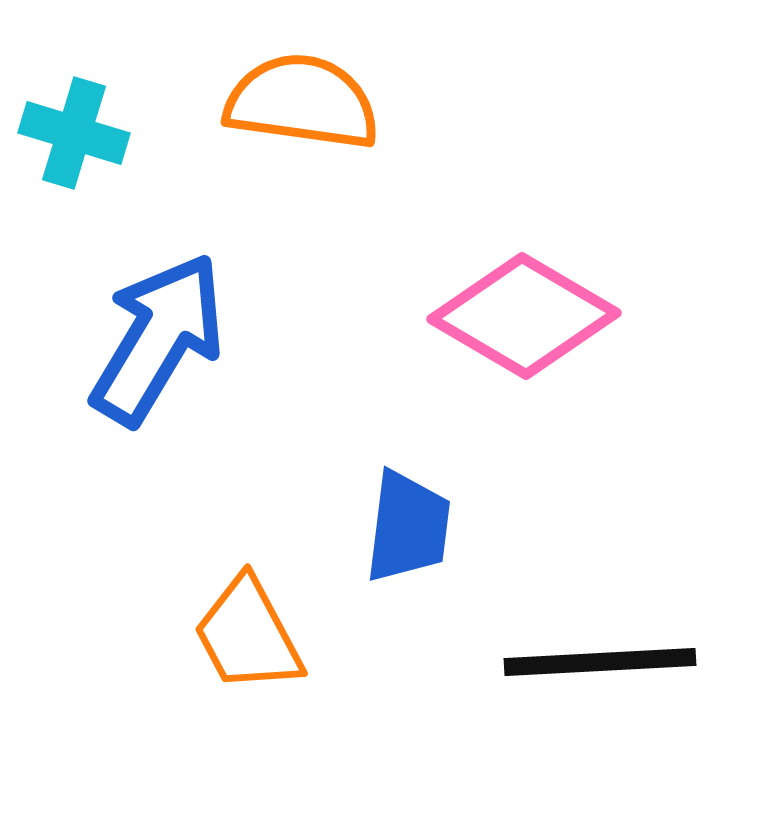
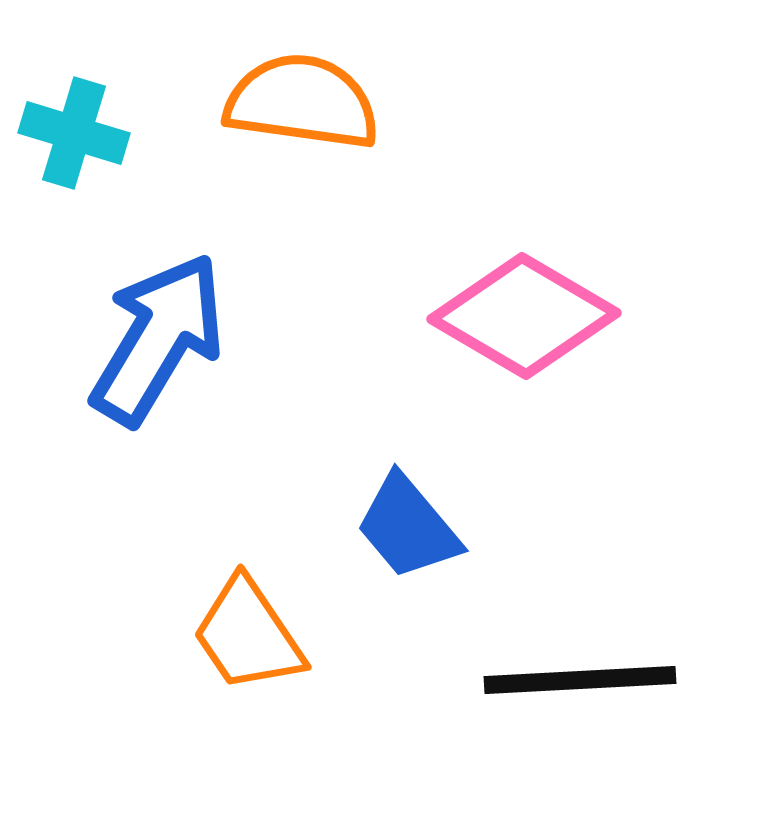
blue trapezoid: rotated 133 degrees clockwise
orange trapezoid: rotated 6 degrees counterclockwise
black line: moved 20 px left, 18 px down
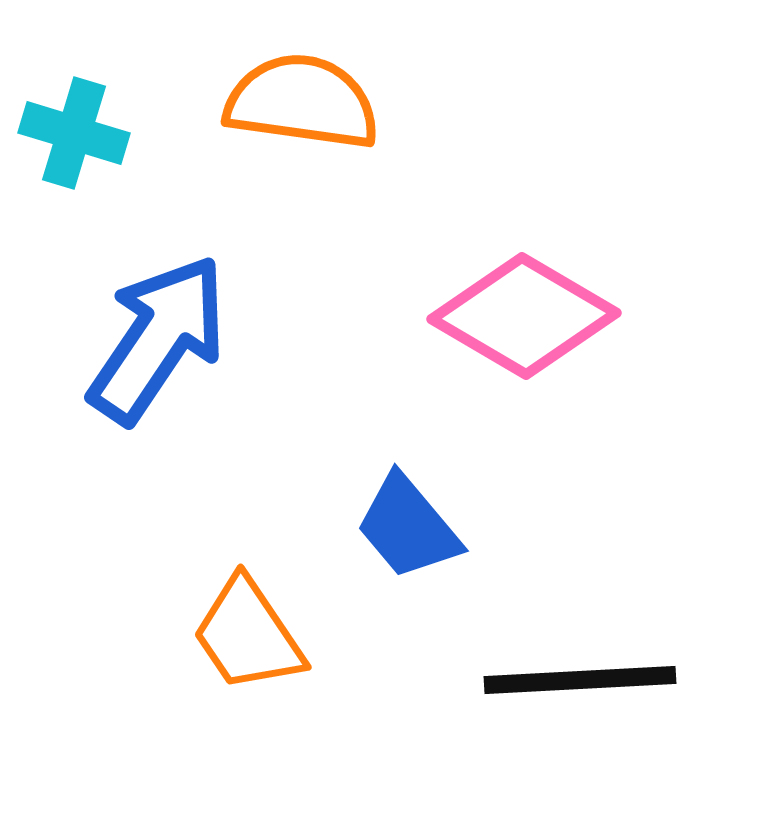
blue arrow: rotated 3 degrees clockwise
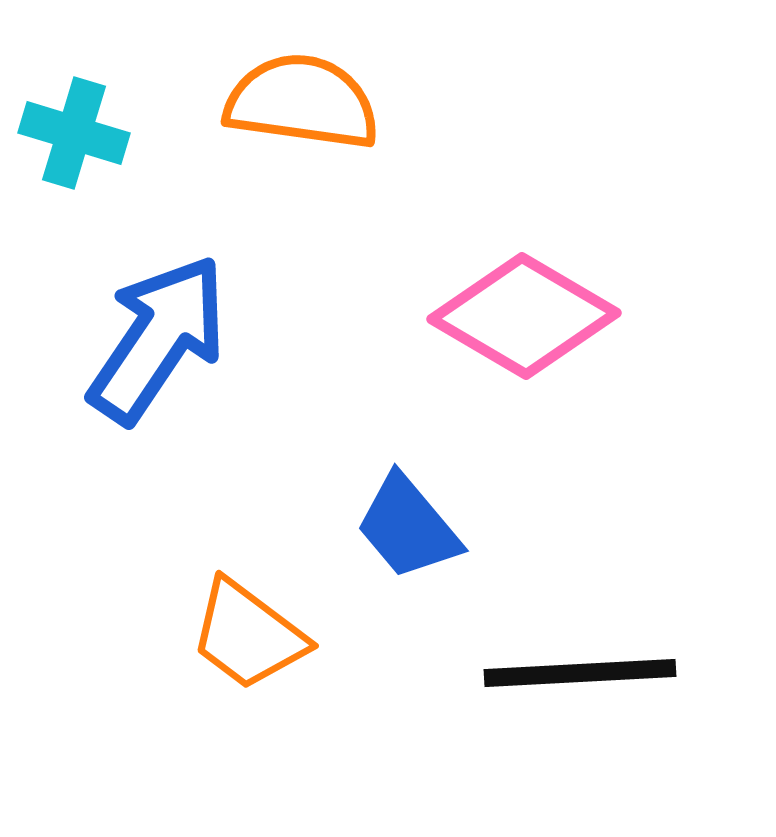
orange trapezoid: rotated 19 degrees counterclockwise
black line: moved 7 px up
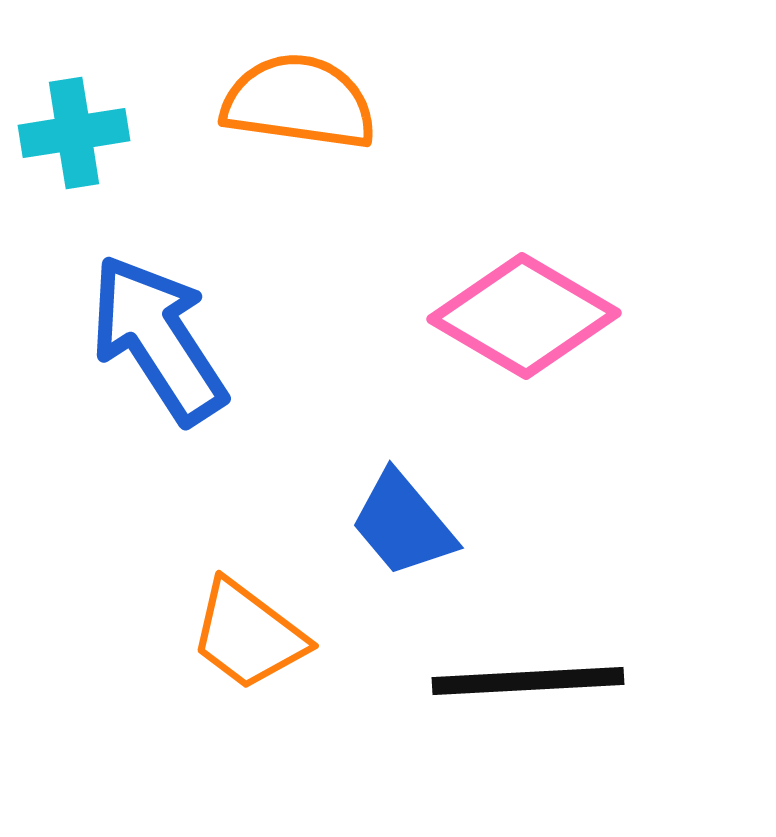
orange semicircle: moved 3 px left
cyan cross: rotated 26 degrees counterclockwise
blue arrow: rotated 67 degrees counterclockwise
blue trapezoid: moved 5 px left, 3 px up
black line: moved 52 px left, 8 px down
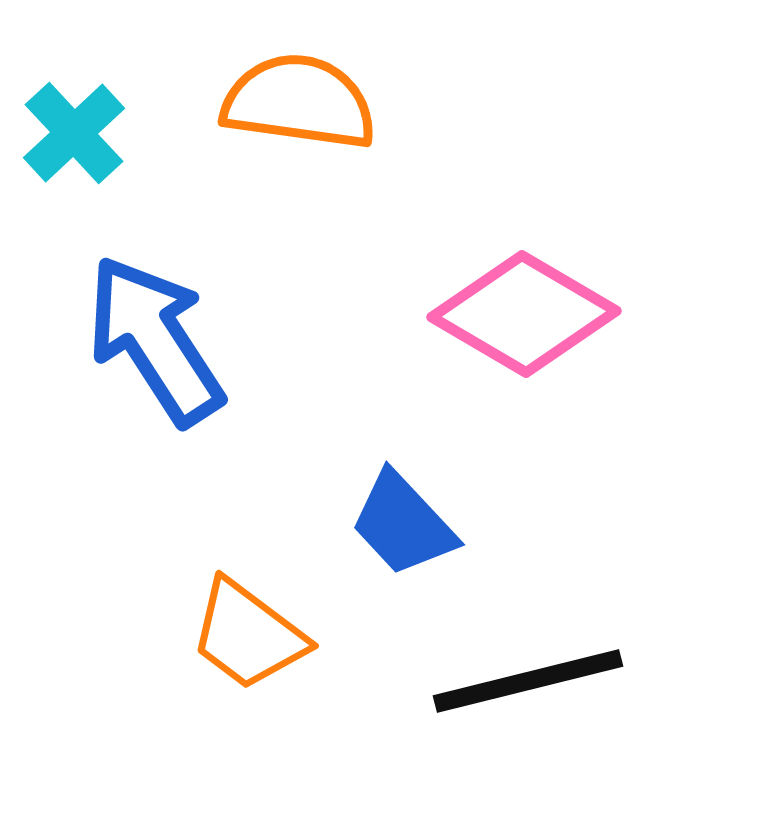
cyan cross: rotated 34 degrees counterclockwise
pink diamond: moved 2 px up
blue arrow: moved 3 px left, 1 px down
blue trapezoid: rotated 3 degrees counterclockwise
black line: rotated 11 degrees counterclockwise
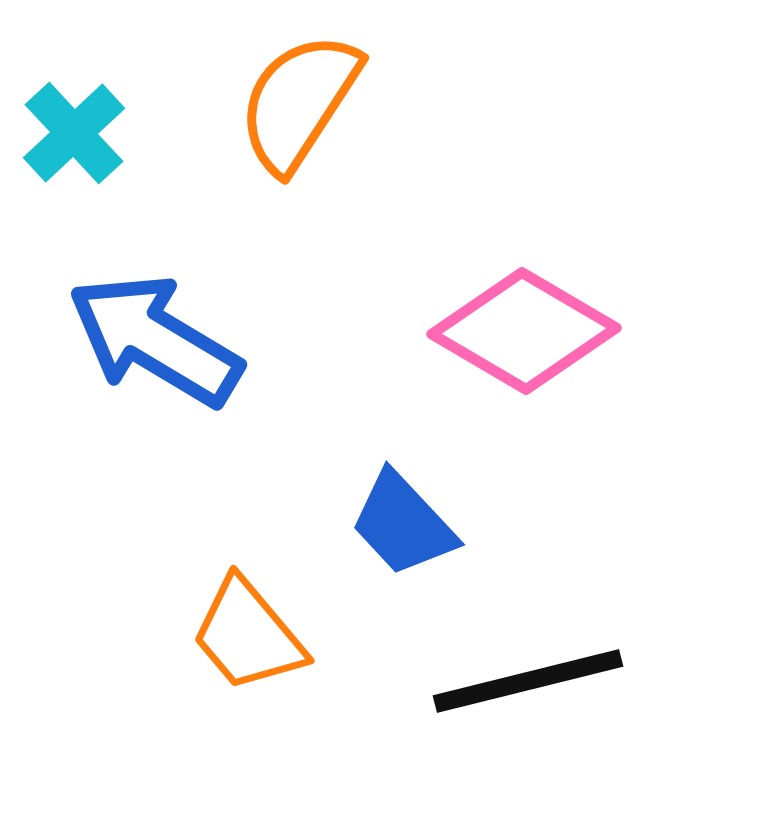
orange semicircle: rotated 65 degrees counterclockwise
pink diamond: moved 17 px down
blue arrow: rotated 26 degrees counterclockwise
orange trapezoid: rotated 13 degrees clockwise
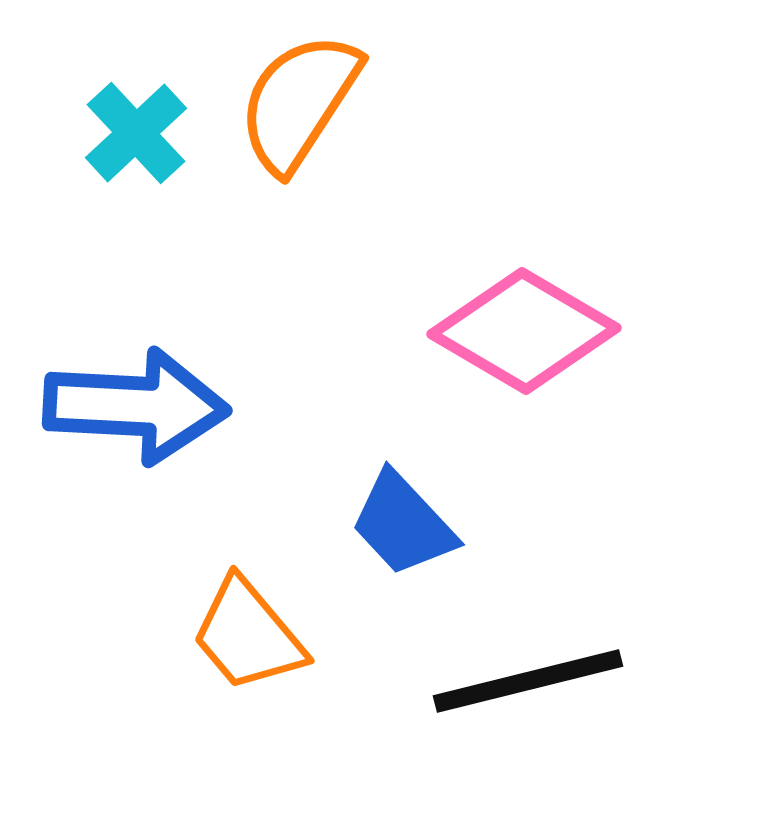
cyan cross: moved 62 px right
blue arrow: moved 19 px left, 66 px down; rotated 152 degrees clockwise
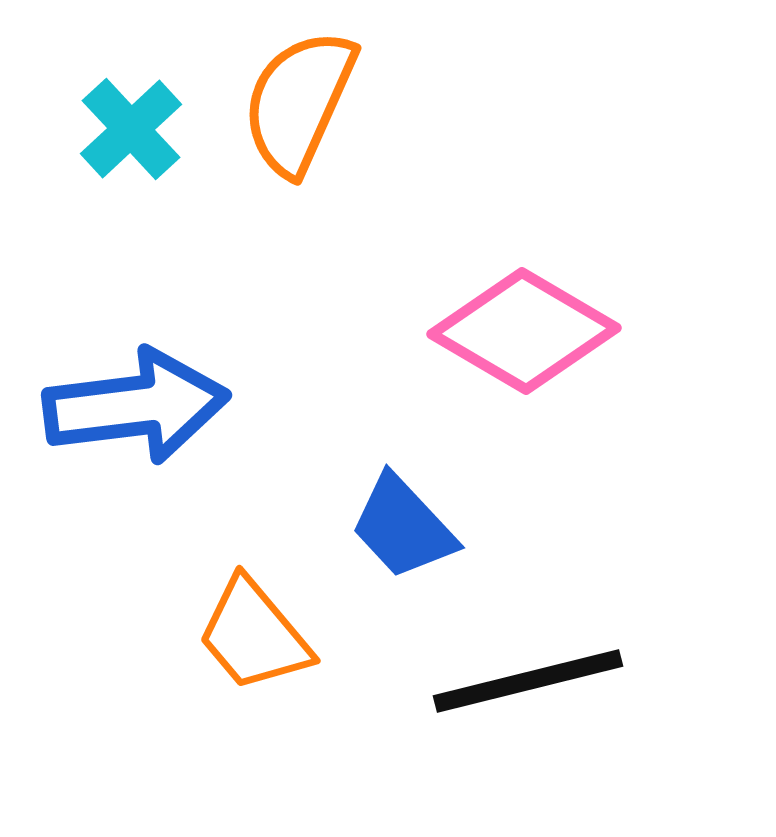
orange semicircle: rotated 9 degrees counterclockwise
cyan cross: moved 5 px left, 4 px up
blue arrow: rotated 10 degrees counterclockwise
blue trapezoid: moved 3 px down
orange trapezoid: moved 6 px right
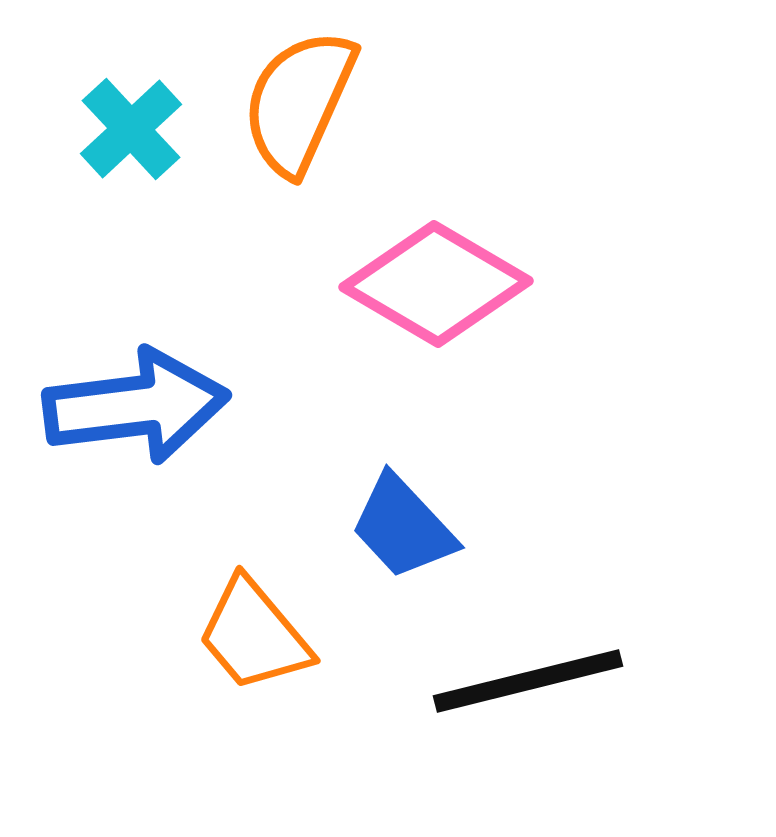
pink diamond: moved 88 px left, 47 px up
